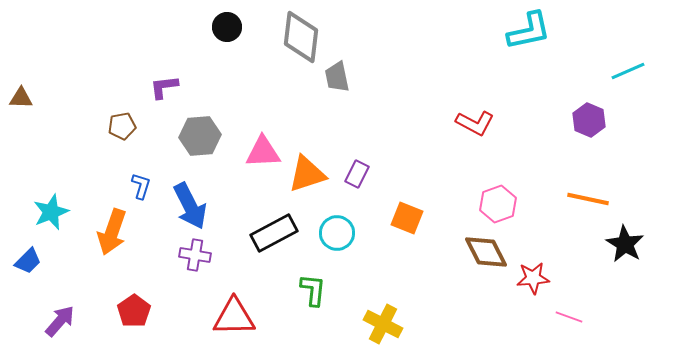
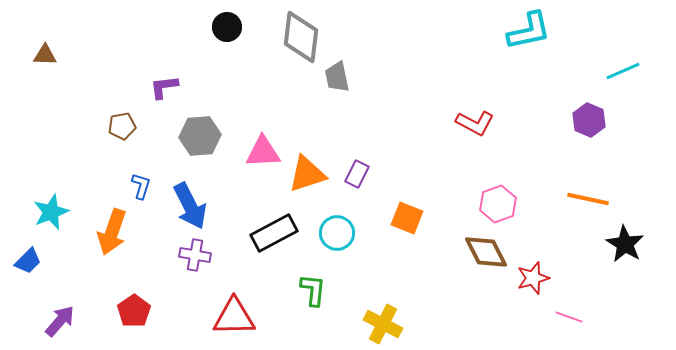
cyan line: moved 5 px left
brown triangle: moved 24 px right, 43 px up
red star: rotated 12 degrees counterclockwise
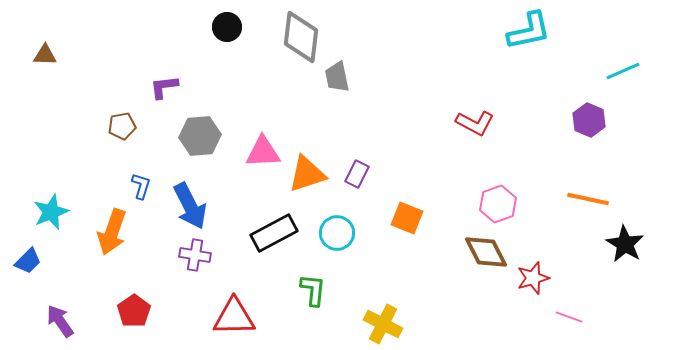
purple arrow: rotated 76 degrees counterclockwise
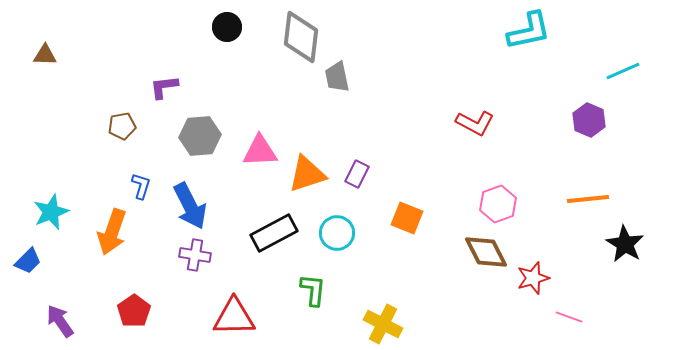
pink triangle: moved 3 px left, 1 px up
orange line: rotated 18 degrees counterclockwise
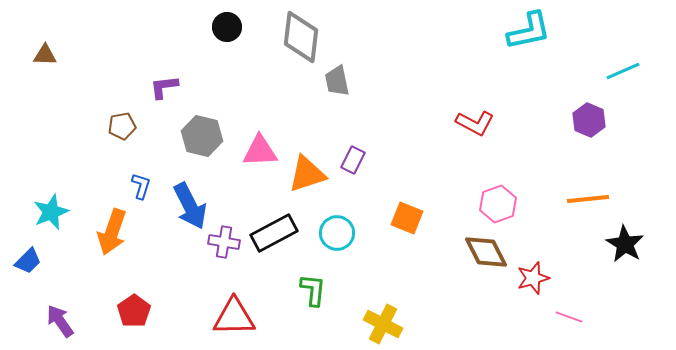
gray trapezoid: moved 4 px down
gray hexagon: moved 2 px right; rotated 18 degrees clockwise
purple rectangle: moved 4 px left, 14 px up
purple cross: moved 29 px right, 13 px up
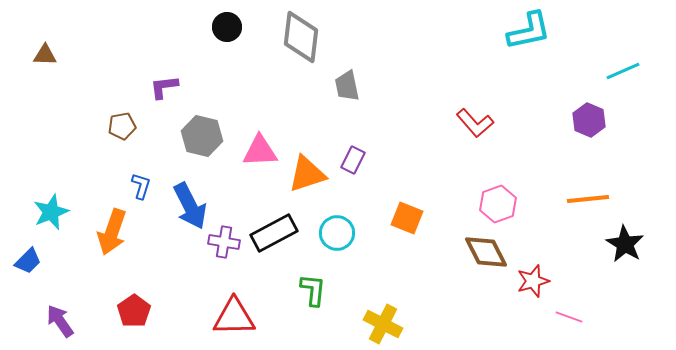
gray trapezoid: moved 10 px right, 5 px down
red L-shape: rotated 21 degrees clockwise
red star: moved 3 px down
